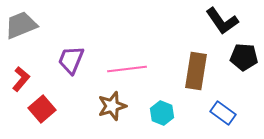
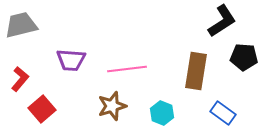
black L-shape: rotated 88 degrees counterclockwise
gray trapezoid: rotated 8 degrees clockwise
purple trapezoid: rotated 108 degrees counterclockwise
red L-shape: moved 1 px left
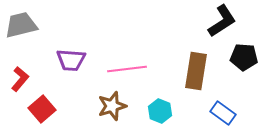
cyan hexagon: moved 2 px left, 2 px up
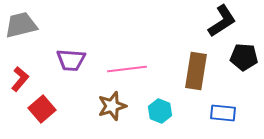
blue rectangle: rotated 30 degrees counterclockwise
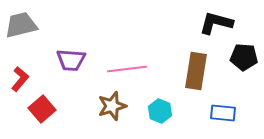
black L-shape: moved 6 px left, 2 px down; rotated 132 degrees counterclockwise
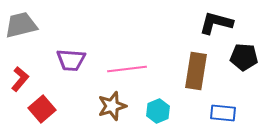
cyan hexagon: moved 2 px left; rotated 15 degrees clockwise
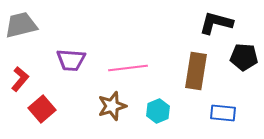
pink line: moved 1 px right, 1 px up
